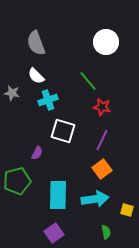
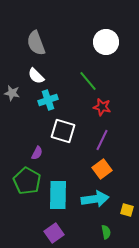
green pentagon: moved 10 px right; rotated 28 degrees counterclockwise
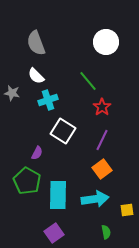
red star: rotated 24 degrees clockwise
white square: rotated 15 degrees clockwise
yellow square: rotated 24 degrees counterclockwise
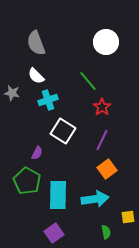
orange square: moved 5 px right
yellow square: moved 1 px right, 7 px down
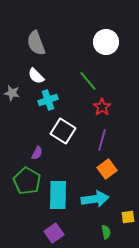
purple line: rotated 10 degrees counterclockwise
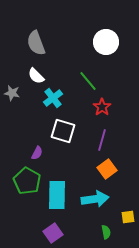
cyan cross: moved 5 px right, 2 px up; rotated 18 degrees counterclockwise
white square: rotated 15 degrees counterclockwise
cyan rectangle: moved 1 px left
purple square: moved 1 px left
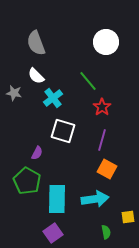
gray star: moved 2 px right
orange square: rotated 24 degrees counterclockwise
cyan rectangle: moved 4 px down
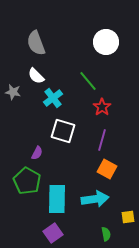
gray star: moved 1 px left, 1 px up
green semicircle: moved 2 px down
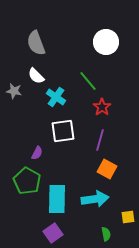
gray star: moved 1 px right, 1 px up
cyan cross: moved 3 px right, 1 px up; rotated 18 degrees counterclockwise
white square: rotated 25 degrees counterclockwise
purple line: moved 2 px left
